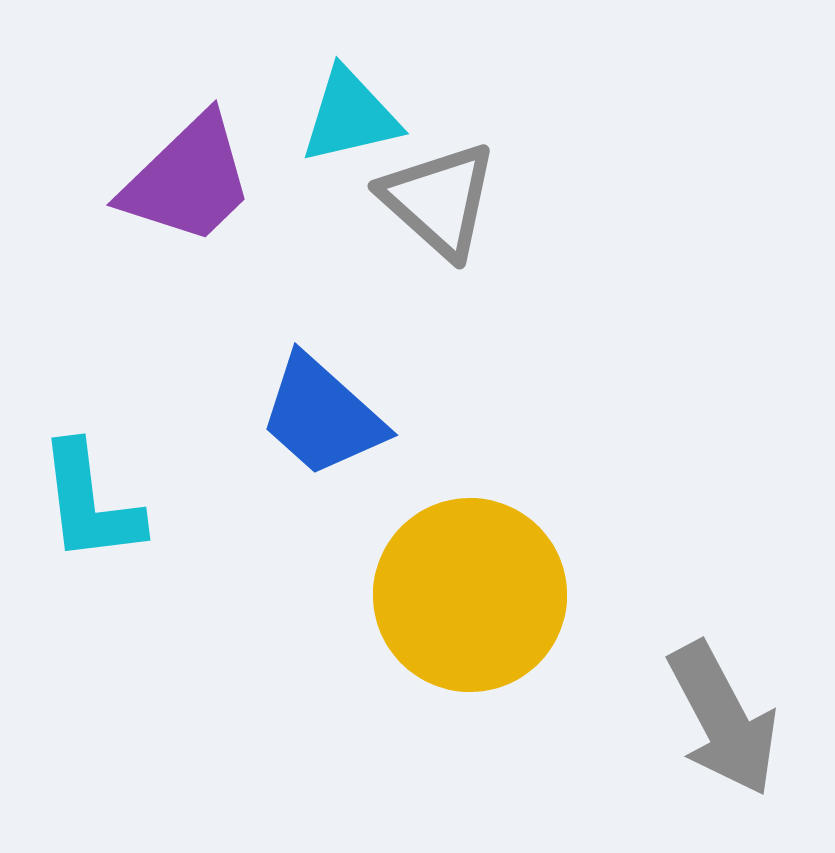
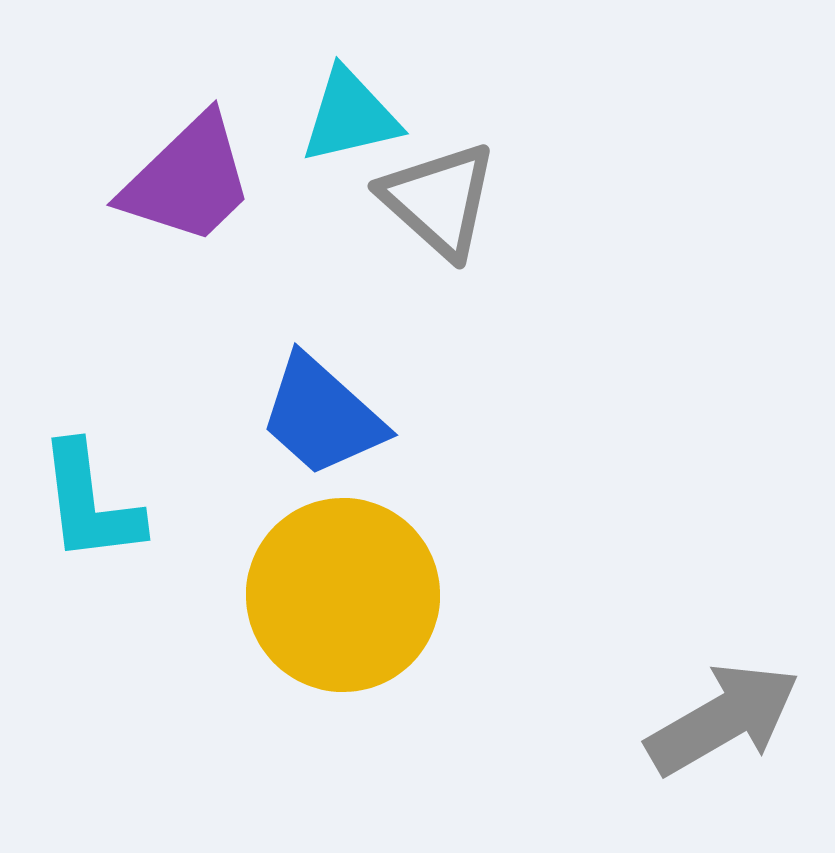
yellow circle: moved 127 px left
gray arrow: rotated 92 degrees counterclockwise
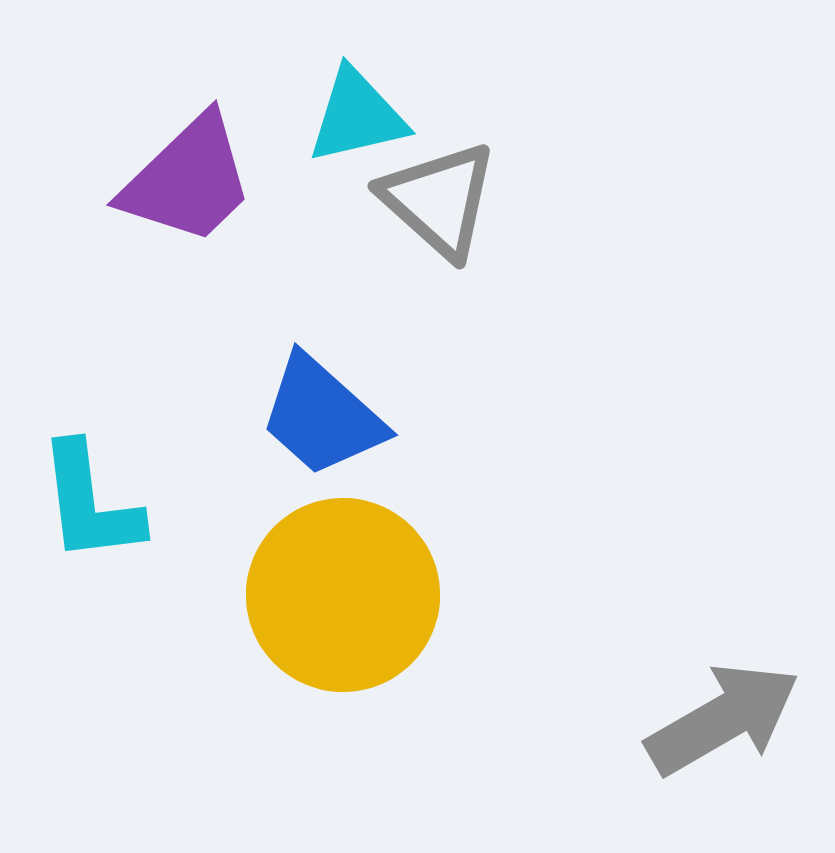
cyan triangle: moved 7 px right
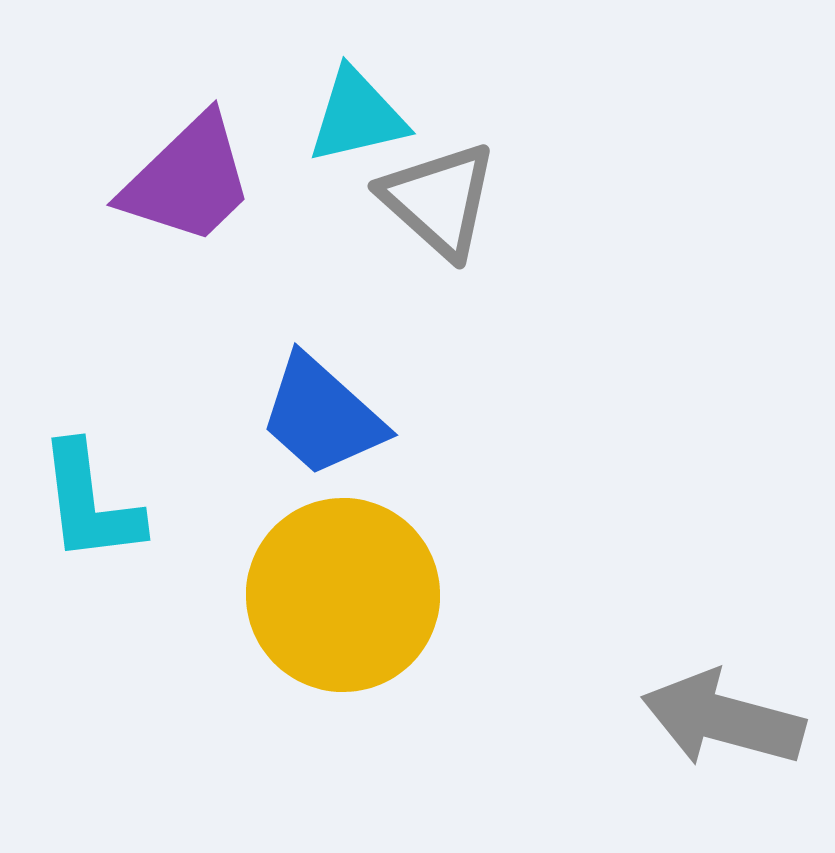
gray arrow: rotated 135 degrees counterclockwise
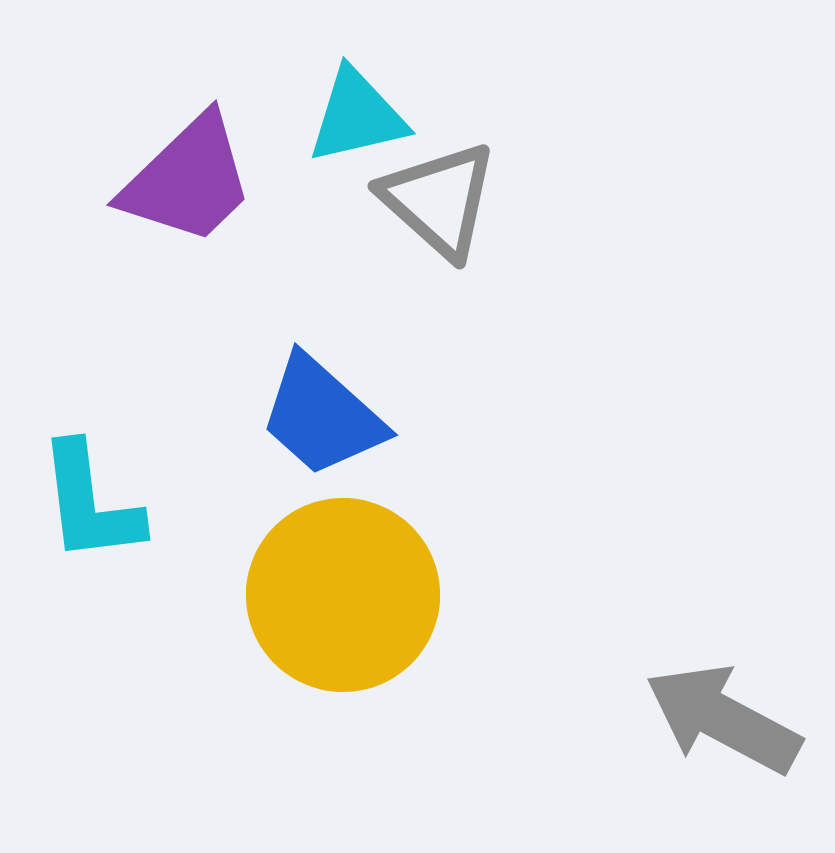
gray arrow: rotated 13 degrees clockwise
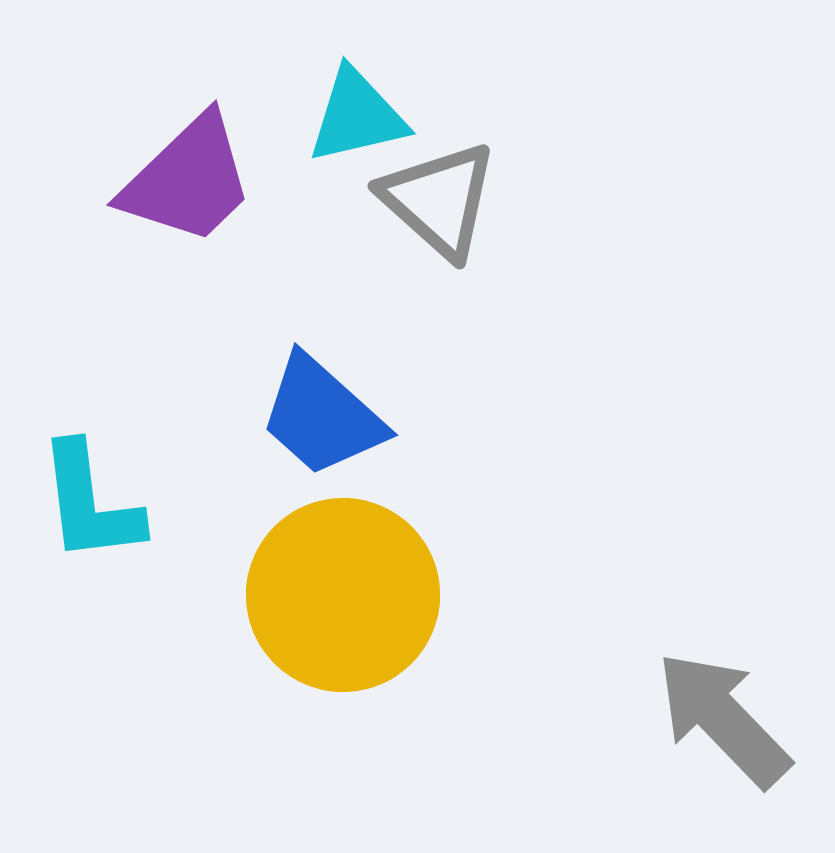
gray arrow: rotated 18 degrees clockwise
